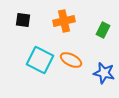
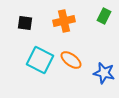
black square: moved 2 px right, 3 px down
green rectangle: moved 1 px right, 14 px up
orange ellipse: rotated 10 degrees clockwise
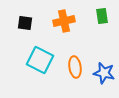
green rectangle: moved 2 px left; rotated 35 degrees counterclockwise
orange ellipse: moved 4 px right, 7 px down; rotated 45 degrees clockwise
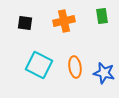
cyan square: moved 1 px left, 5 px down
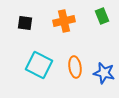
green rectangle: rotated 14 degrees counterclockwise
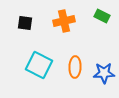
green rectangle: rotated 42 degrees counterclockwise
orange ellipse: rotated 10 degrees clockwise
blue star: rotated 15 degrees counterclockwise
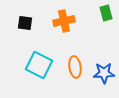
green rectangle: moved 4 px right, 3 px up; rotated 49 degrees clockwise
orange ellipse: rotated 10 degrees counterclockwise
